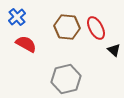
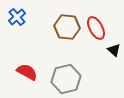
red semicircle: moved 1 px right, 28 px down
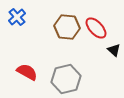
red ellipse: rotated 15 degrees counterclockwise
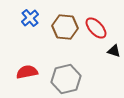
blue cross: moved 13 px right, 1 px down
brown hexagon: moved 2 px left
black triangle: moved 1 px down; rotated 24 degrees counterclockwise
red semicircle: rotated 40 degrees counterclockwise
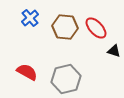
red semicircle: rotated 40 degrees clockwise
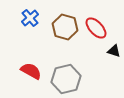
brown hexagon: rotated 10 degrees clockwise
red semicircle: moved 4 px right, 1 px up
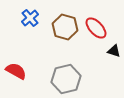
red semicircle: moved 15 px left
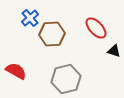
brown hexagon: moved 13 px left, 7 px down; rotated 20 degrees counterclockwise
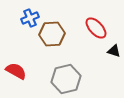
blue cross: rotated 18 degrees clockwise
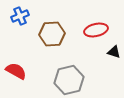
blue cross: moved 10 px left, 2 px up
red ellipse: moved 2 px down; rotated 60 degrees counterclockwise
black triangle: moved 1 px down
gray hexagon: moved 3 px right, 1 px down
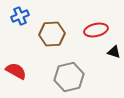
gray hexagon: moved 3 px up
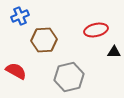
brown hexagon: moved 8 px left, 6 px down
black triangle: rotated 16 degrees counterclockwise
